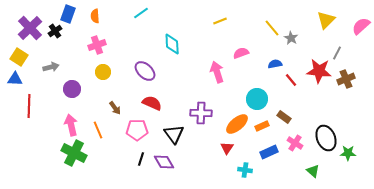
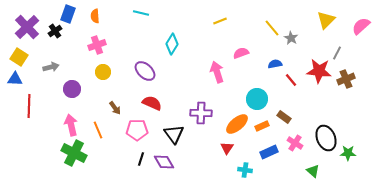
cyan line at (141, 13): rotated 49 degrees clockwise
purple cross at (30, 28): moved 3 px left, 1 px up
cyan diamond at (172, 44): rotated 35 degrees clockwise
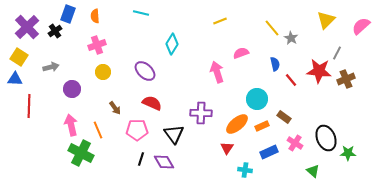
blue semicircle at (275, 64): rotated 88 degrees clockwise
green cross at (74, 153): moved 7 px right
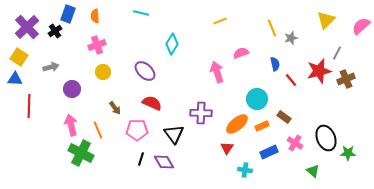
yellow line at (272, 28): rotated 18 degrees clockwise
gray star at (291, 38): rotated 24 degrees clockwise
red star at (319, 71): rotated 20 degrees counterclockwise
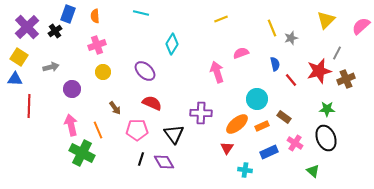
yellow line at (220, 21): moved 1 px right, 2 px up
green cross at (81, 153): moved 1 px right
green star at (348, 153): moved 21 px left, 44 px up
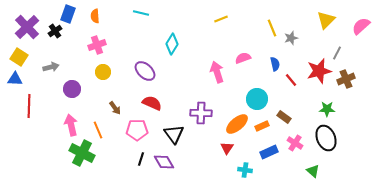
pink semicircle at (241, 53): moved 2 px right, 5 px down
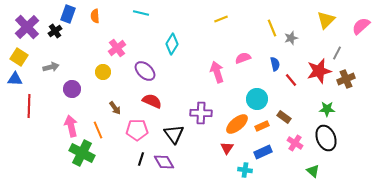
pink cross at (97, 45): moved 20 px right, 3 px down; rotated 18 degrees counterclockwise
red semicircle at (152, 103): moved 2 px up
pink arrow at (71, 125): moved 1 px down
blue rectangle at (269, 152): moved 6 px left
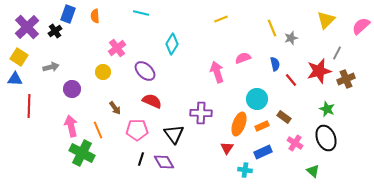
green star at (327, 109): rotated 21 degrees clockwise
orange ellipse at (237, 124): moved 2 px right; rotated 30 degrees counterclockwise
